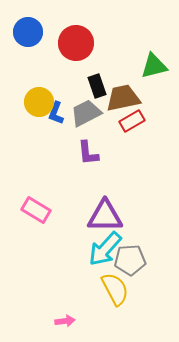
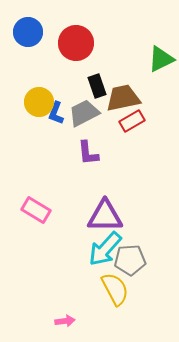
green triangle: moved 7 px right, 7 px up; rotated 12 degrees counterclockwise
gray trapezoid: moved 2 px left
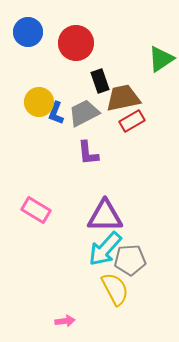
green triangle: rotated 8 degrees counterclockwise
black rectangle: moved 3 px right, 5 px up
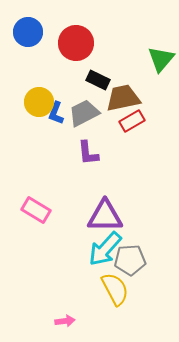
green triangle: rotated 16 degrees counterclockwise
black rectangle: moved 2 px left, 1 px up; rotated 45 degrees counterclockwise
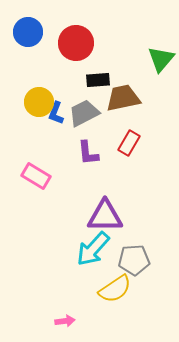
black rectangle: rotated 30 degrees counterclockwise
red rectangle: moved 3 px left, 22 px down; rotated 30 degrees counterclockwise
pink rectangle: moved 34 px up
cyan arrow: moved 12 px left
gray pentagon: moved 4 px right
yellow semicircle: rotated 84 degrees clockwise
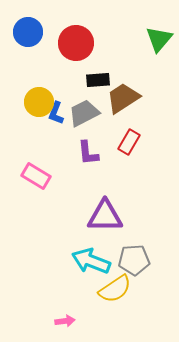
green triangle: moved 2 px left, 20 px up
brown trapezoid: rotated 21 degrees counterclockwise
red rectangle: moved 1 px up
cyan arrow: moved 2 px left, 12 px down; rotated 69 degrees clockwise
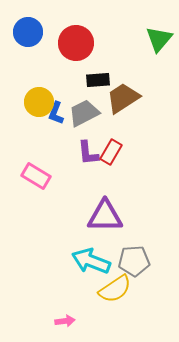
red rectangle: moved 18 px left, 10 px down
gray pentagon: moved 1 px down
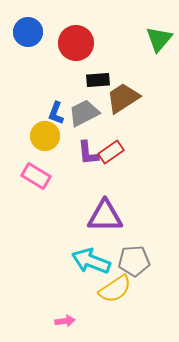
yellow circle: moved 6 px right, 34 px down
red rectangle: rotated 25 degrees clockwise
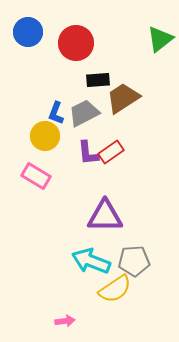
green triangle: moved 1 px right; rotated 12 degrees clockwise
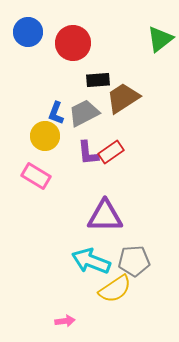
red circle: moved 3 px left
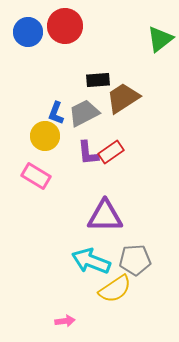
red circle: moved 8 px left, 17 px up
gray pentagon: moved 1 px right, 1 px up
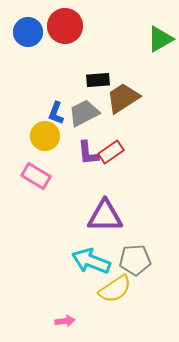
green triangle: rotated 8 degrees clockwise
